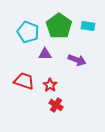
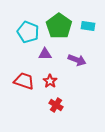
red star: moved 4 px up
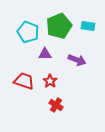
green pentagon: rotated 15 degrees clockwise
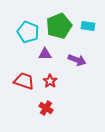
red cross: moved 10 px left, 3 px down
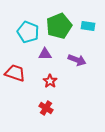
red trapezoid: moved 9 px left, 8 px up
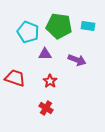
green pentagon: rotated 30 degrees clockwise
red trapezoid: moved 5 px down
